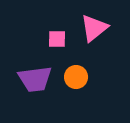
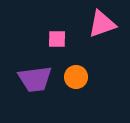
pink triangle: moved 8 px right, 4 px up; rotated 20 degrees clockwise
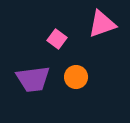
pink square: rotated 36 degrees clockwise
purple trapezoid: moved 2 px left
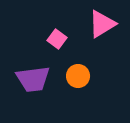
pink triangle: rotated 12 degrees counterclockwise
orange circle: moved 2 px right, 1 px up
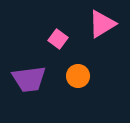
pink square: moved 1 px right
purple trapezoid: moved 4 px left
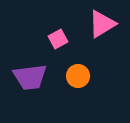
pink square: rotated 24 degrees clockwise
purple trapezoid: moved 1 px right, 2 px up
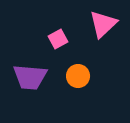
pink triangle: moved 1 px right; rotated 12 degrees counterclockwise
purple trapezoid: rotated 12 degrees clockwise
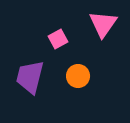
pink triangle: rotated 12 degrees counterclockwise
purple trapezoid: rotated 99 degrees clockwise
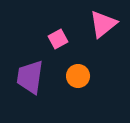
pink triangle: rotated 16 degrees clockwise
purple trapezoid: rotated 6 degrees counterclockwise
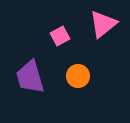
pink square: moved 2 px right, 3 px up
purple trapezoid: rotated 24 degrees counterclockwise
